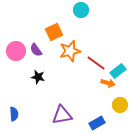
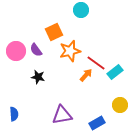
cyan rectangle: moved 3 px left, 1 px down
orange arrow: moved 22 px left, 8 px up; rotated 64 degrees counterclockwise
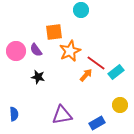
orange square: rotated 18 degrees clockwise
orange star: rotated 10 degrees counterclockwise
cyan rectangle: moved 1 px right
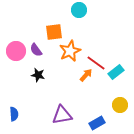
cyan circle: moved 2 px left
black star: moved 2 px up
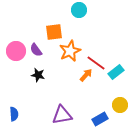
blue rectangle: moved 3 px right, 4 px up
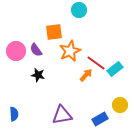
cyan rectangle: moved 1 px left, 3 px up
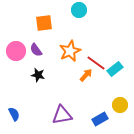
orange square: moved 10 px left, 9 px up
blue semicircle: rotated 24 degrees counterclockwise
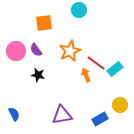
orange arrow: rotated 64 degrees counterclockwise
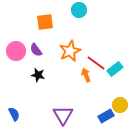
orange square: moved 1 px right, 1 px up
purple triangle: moved 1 px right; rotated 50 degrees counterclockwise
blue rectangle: moved 6 px right, 3 px up
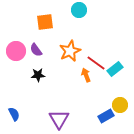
black star: rotated 16 degrees counterclockwise
purple triangle: moved 4 px left, 4 px down
